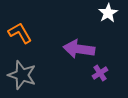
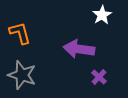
white star: moved 6 px left, 2 px down
orange L-shape: rotated 15 degrees clockwise
purple cross: moved 1 px left, 4 px down; rotated 14 degrees counterclockwise
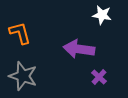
white star: rotated 30 degrees counterclockwise
gray star: moved 1 px right, 1 px down
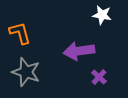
purple arrow: moved 2 px down; rotated 16 degrees counterclockwise
gray star: moved 3 px right, 4 px up
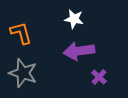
white star: moved 28 px left, 4 px down
orange L-shape: moved 1 px right
gray star: moved 3 px left, 1 px down
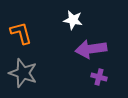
white star: moved 1 px left, 1 px down
purple arrow: moved 12 px right, 2 px up
purple cross: rotated 28 degrees counterclockwise
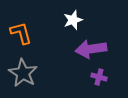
white star: rotated 30 degrees counterclockwise
gray star: rotated 12 degrees clockwise
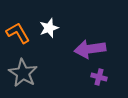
white star: moved 24 px left, 8 px down
orange L-shape: moved 3 px left; rotated 15 degrees counterclockwise
purple arrow: moved 1 px left
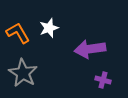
purple cross: moved 4 px right, 3 px down
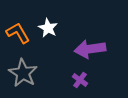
white star: moved 1 px left; rotated 24 degrees counterclockwise
purple cross: moved 23 px left; rotated 21 degrees clockwise
